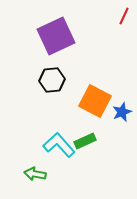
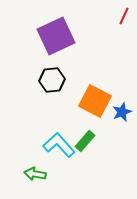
green rectangle: rotated 25 degrees counterclockwise
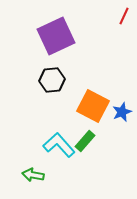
orange square: moved 2 px left, 5 px down
green arrow: moved 2 px left, 1 px down
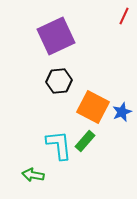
black hexagon: moved 7 px right, 1 px down
orange square: moved 1 px down
cyan L-shape: rotated 36 degrees clockwise
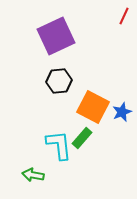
green rectangle: moved 3 px left, 3 px up
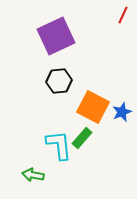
red line: moved 1 px left, 1 px up
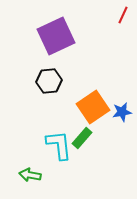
black hexagon: moved 10 px left
orange square: rotated 28 degrees clockwise
blue star: rotated 12 degrees clockwise
green arrow: moved 3 px left
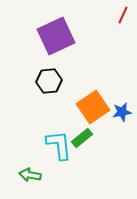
green rectangle: rotated 10 degrees clockwise
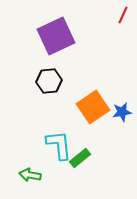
green rectangle: moved 2 px left, 20 px down
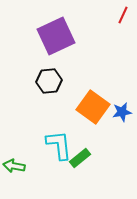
orange square: rotated 20 degrees counterclockwise
green arrow: moved 16 px left, 9 px up
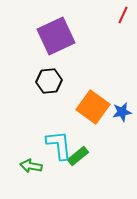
green rectangle: moved 2 px left, 2 px up
green arrow: moved 17 px right
